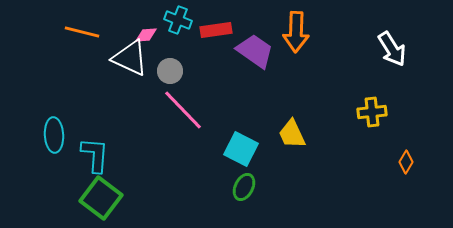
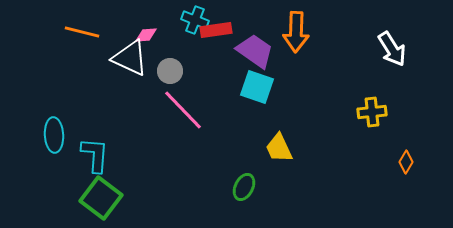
cyan cross: moved 17 px right
yellow trapezoid: moved 13 px left, 14 px down
cyan square: moved 16 px right, 62 px up; rotated 8 degrees counterclockwise
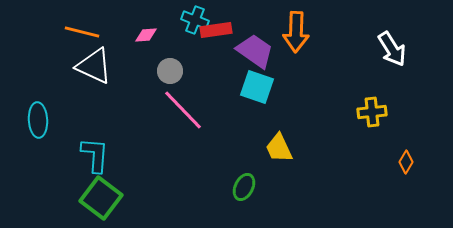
white triangle: moved 36 px left, 8 px down
cyan ellipse: moved 16 px left, 15 px up
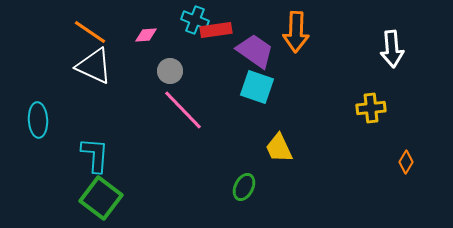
orange line: moved 8 px right; rotated 20 degrees clockwise
white arrow: rotated 27 degrees clockwise
yellow cross: moved 1 px left, 4 px up
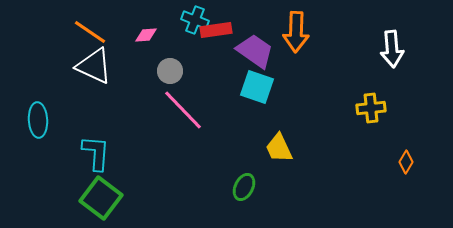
cyan L-shape: moved 1 px right, 2 px up
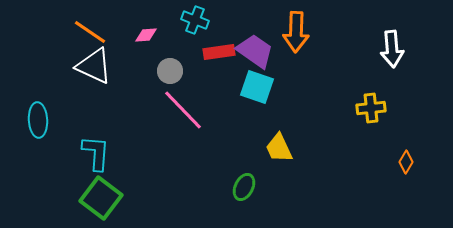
red rectangle: moved 3 px right, 22 px down
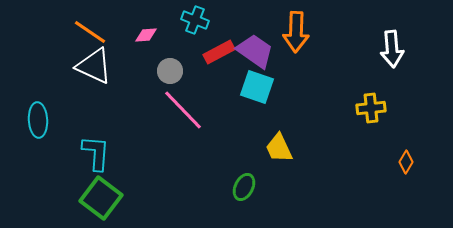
red rectangle: rotated 20 degrees counterclockwise
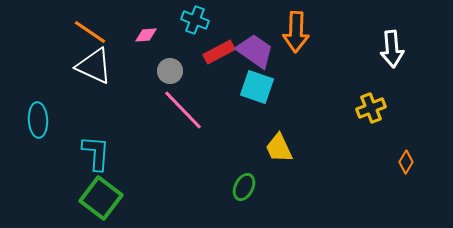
yellow cross: rotated 16 degrees counterclockwise
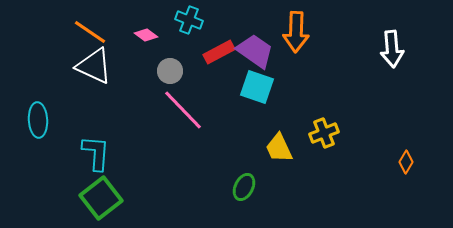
cyan cross: moved 6 px left
pink diamond: rotated 40 degrees clockwise
yellow cross: moved 47 px left, 25 px down
green square: rotated 15 degrees clockwise
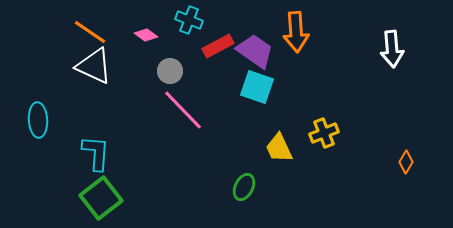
orange arrow: rotated 6 degrees counterclockwise
red rectangle: moved 1 px left, 6 px up
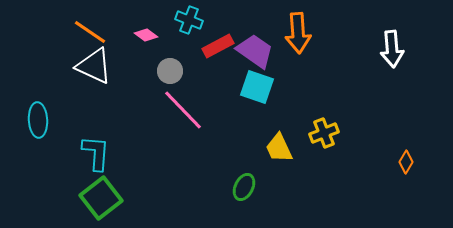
orange arrow: moved 2 px right, 1 px down
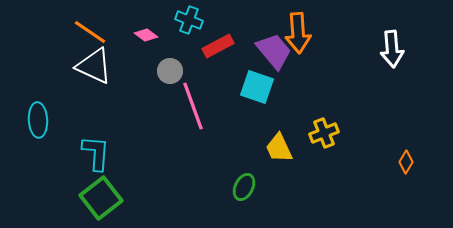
purple trapezoid: moved 19 px right; rotated 15 degrees clockwise
pink line: moved 10 px right, 4 px up; rotated 24 degrees clockwise
